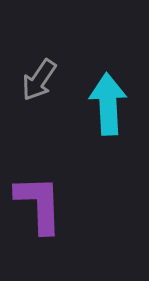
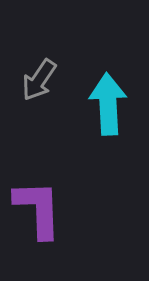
purple L-shape: moved 1 px left, 5 px down
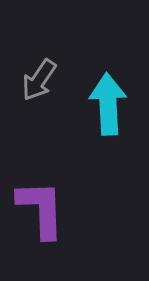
purple L-shape: moved 3 px right
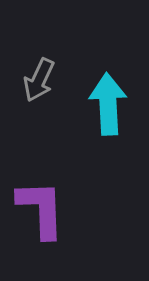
gray arrow: rotated 9 degrees counterclockwise
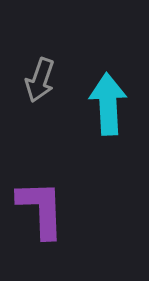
gray arrow: moved 1 px right; rotated 6 degrees counterclockwise
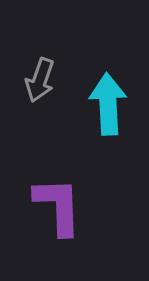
purple L-shape: moved 17 px right, 3 px up
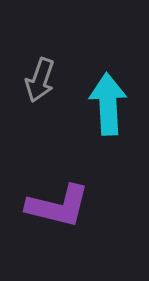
purple L-shape: rotated 106 degrees clockwise
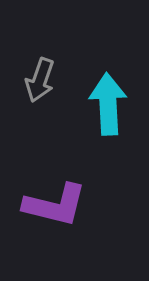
purple L-shape: moved 3 px left, 1 px up
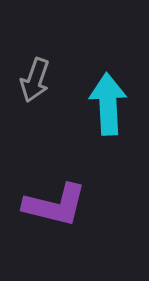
gray arrow: moved 5 px left
